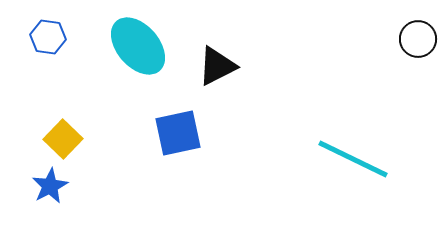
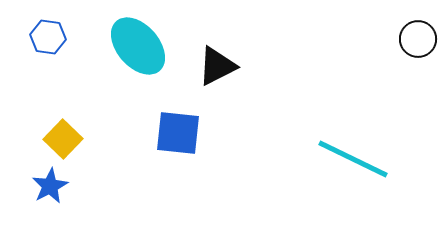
blue square: rotated 18 degrees clockwise
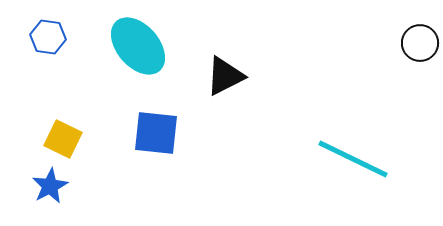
black circle: moved 2 px right, 4 px down
black triangle: moved 8 px right, 10 px down
blue square: moved 22 px left
yellow square: rotated 18 degrees counterclockwise
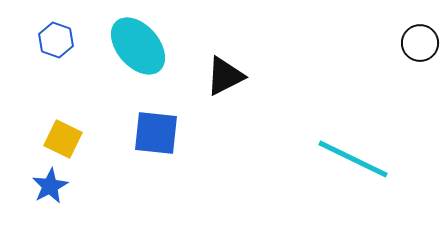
blue hexagon: moved 8 px right, 3 px down; rotated 12 degrees clockwise
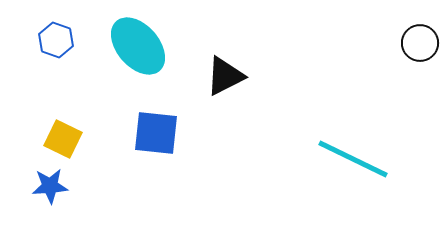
blue star: rotated 24 degrees clockwise
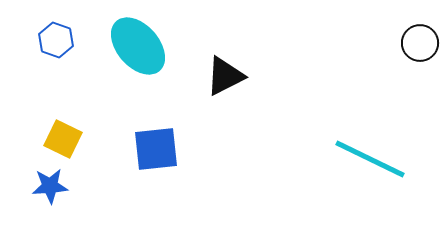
blue square: moved 16 px down; rotated 12 degrees counterclockwise
cyan line: moved 17 px right
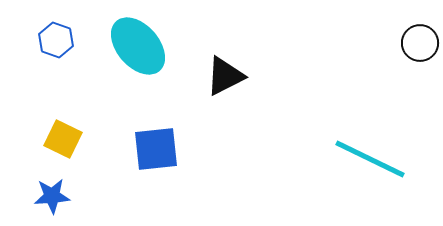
blue star: moved 2 px right, 10 px down
